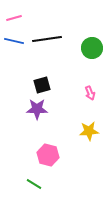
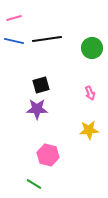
black square: moved 1 px left
yellow star: moved 1 px up
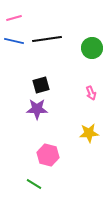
pink arrow: moved 1 px right
yellow star: moved 3 px down
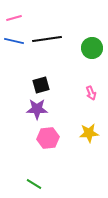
pink hexagon: moved 17 px up; rotated 20 degrees counterclockwise
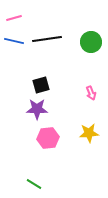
green circle: moved 1 px left, 6 px up
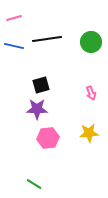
blue line: moved 5 px down
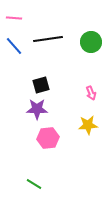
pink line: rotated 21 degrees clockwise
black line: moved 1 px right
blue line: rotated 36 degrees clockwise
yellow star: moved 1 px left, 8 px up
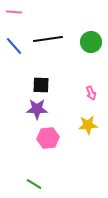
pink line: moved 6 px up
black square: rotated 18 degrees clockwise
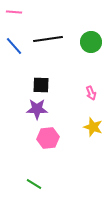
yellow star: moved 5 px right, 2 px down; rotated 24 degrees clockwise
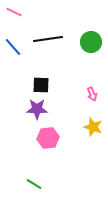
pink line: rotated 21 degrees clockwise
blue line: moved 1 px left, 1 px down
pink arrow: moved 1 px right, 1 px down
